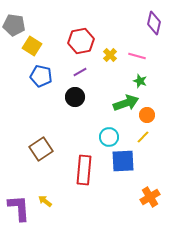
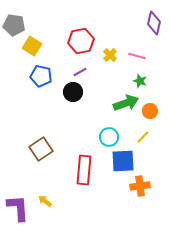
black circle: moved 2 px left, 5 px up
orange circle: moved 3 px right, 4 px up
orange cross: moved 10 px left, 11 px up; rotated 24 degrees clockwise
purple L-shape: moved 1 px left
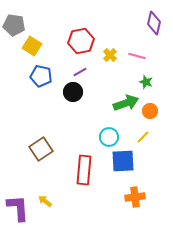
green star: moved 6 px right, 1 px down
orange cross: moved 5 px left, 11 px down
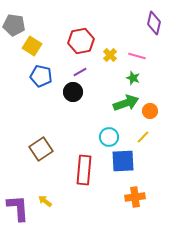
green star: moved 13 px left, 4 px up
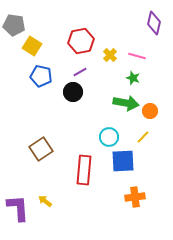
green arrow: rotated 30 degrees clockwise
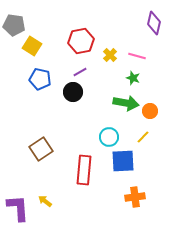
blue pentagon: moved 1 px left, 3 px down
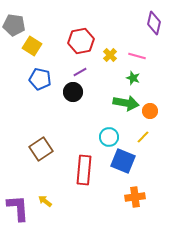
blue square: rotated 25 degrees clockwise
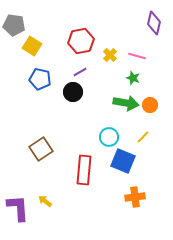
orange circle: moved 6 px up
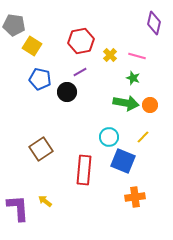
black circle: moved 6 px left
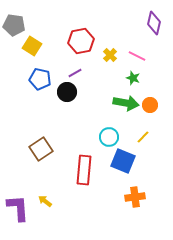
pink line: rotated 12 degrees clockwise
purple line: moved 5 px left, 1 px down
